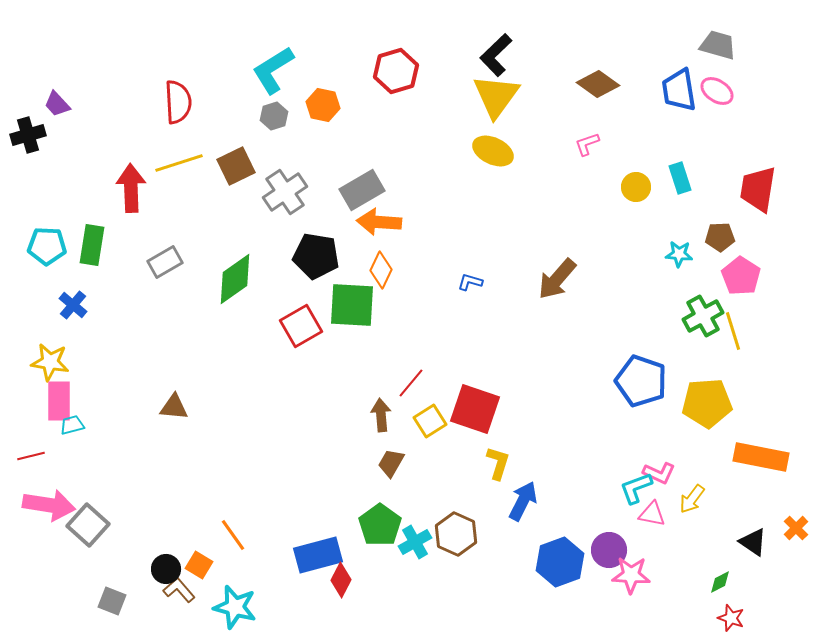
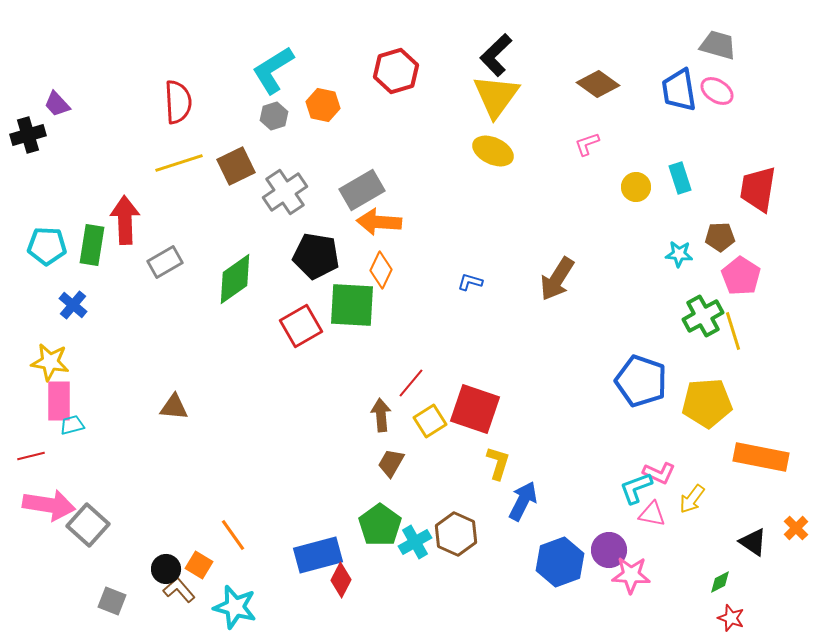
red arrow at (131, 188): moved 6 px left, 32 px down
brown arrow at (557, 279): rotated 9 degrees counterclockwise
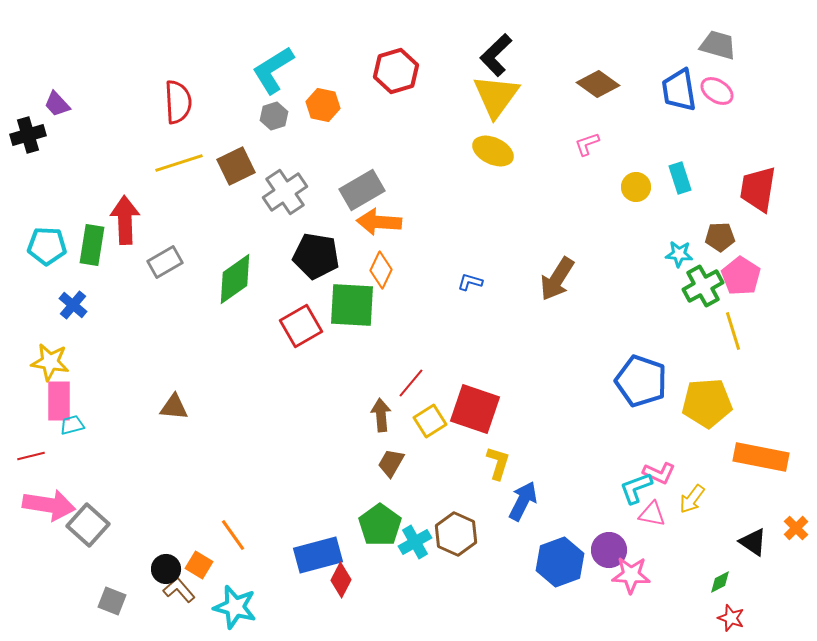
green cross at (703, 316): moved 30 px up
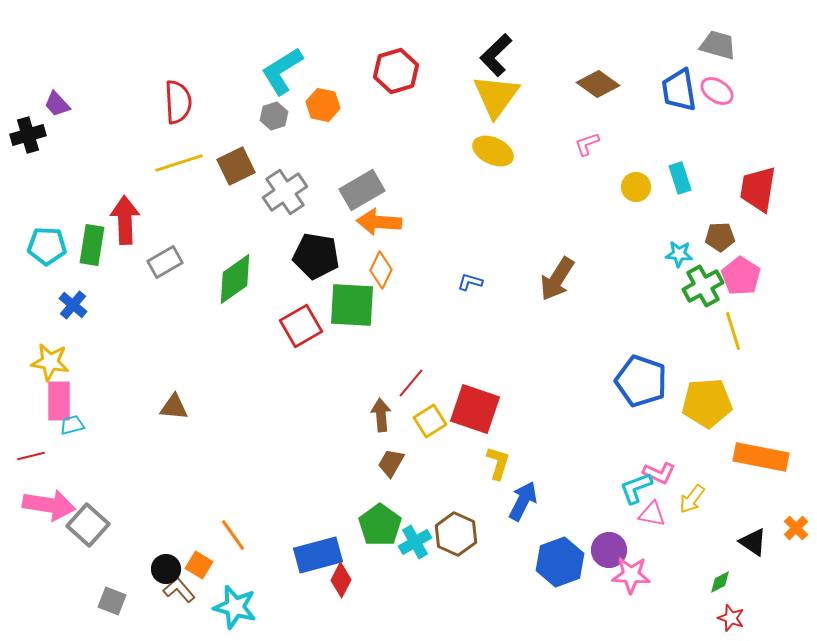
cyan L-shape at (273, 70): moved 9 px right, 1 px down
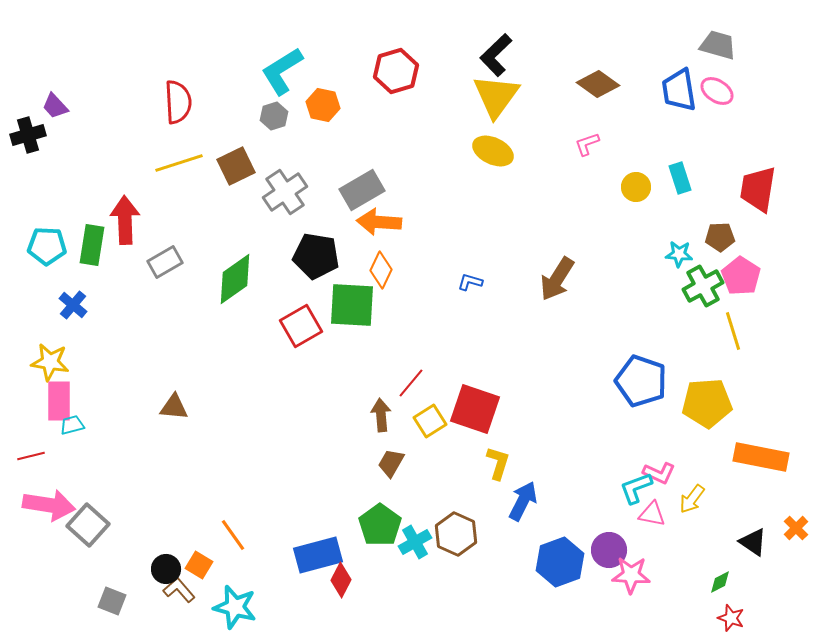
purple trapezoid at (57, 104): moved 2 px left, 2 px down
